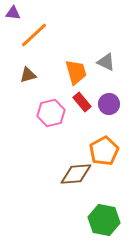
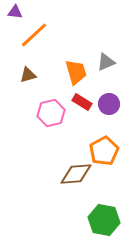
purple triangle: moved 2 px right, 1 px up
gray triangle: rotated 48 degrees counterclockwise
red rectangle: rotated 18 degrees counterclockwise
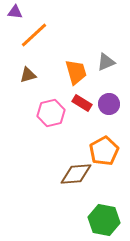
red rectangle: moved 1 px down
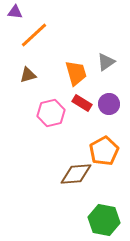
gray triangle: rotated 12 degrees counterclockwise
orange trapezoid: moved 1 px down
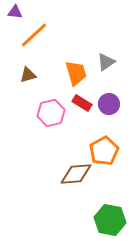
green hexagon: moved 6 px right
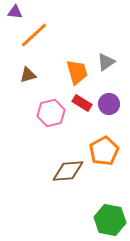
orange trapezoid: moved 1 px right, 1 px up
brown diamond: moved 8 px left, 3 px up
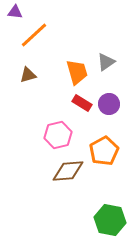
pink hexagon: moved 7 px right, 22 px down
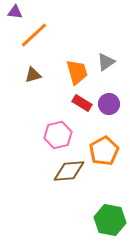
brown triangle: moved 5 px right
brown diamond: moved 1 px right
